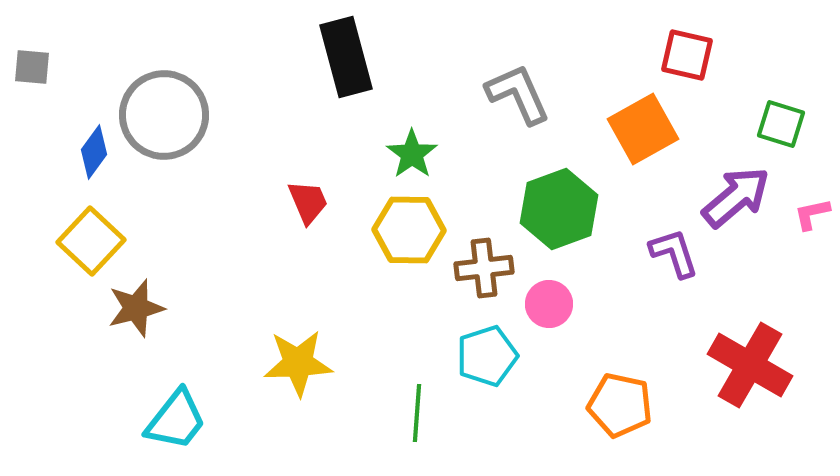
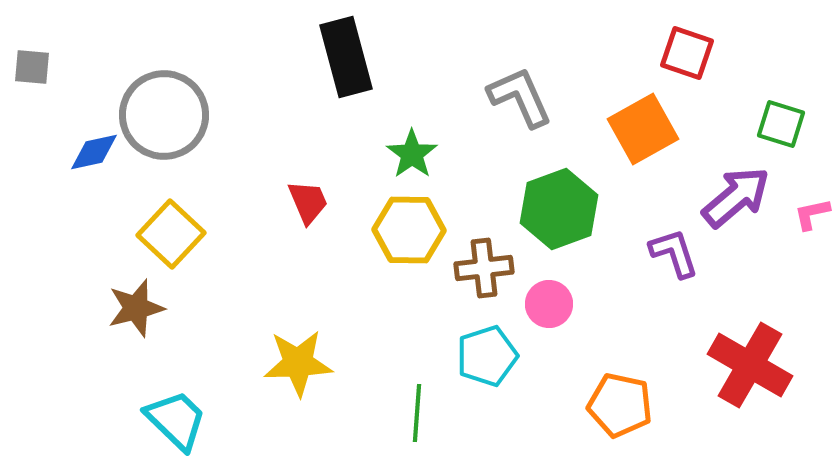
red square: moved 2 px up; rotated 6 degrees clockwise
gray L-shape: moved 2 px right, 3 px down
blue diamond: rotated 42 degrees clockwise
yellow square: moved 80 px right, 7 px up
cyan trapezoid: rotated 84 degrees counterclockwise
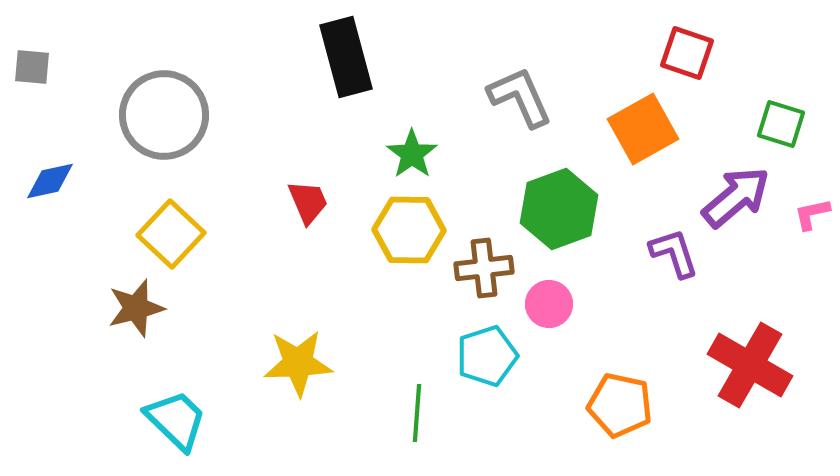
blue diamond: moved 44 px left, 29 px down
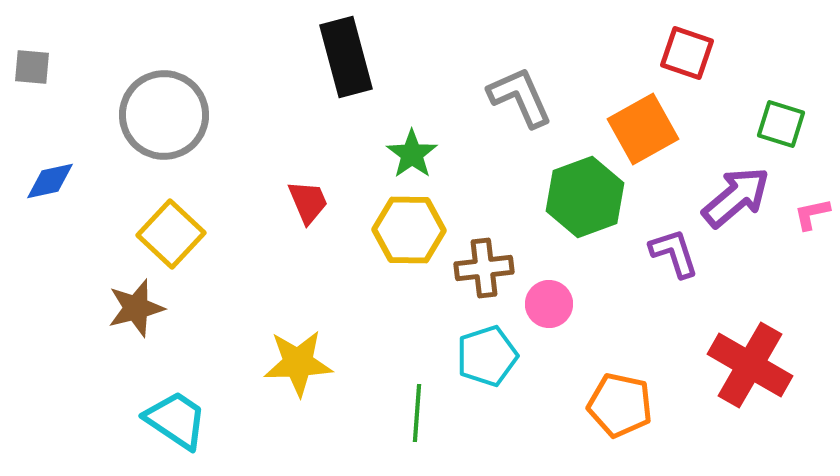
green hexagon: moved 26 px right, 12 px up
cyan trapezoid: rotated 10 degrees counterclockwise
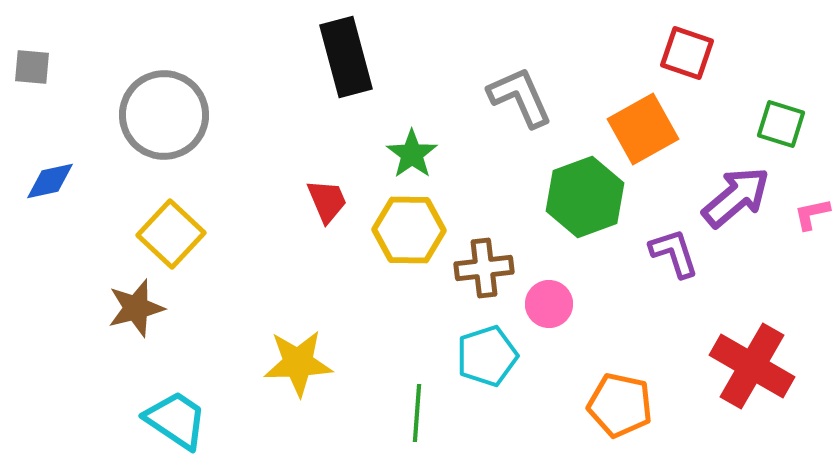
red trapezoid: moved 19 px right, 1 px up
red cross: moved 2 px right, 1 px down
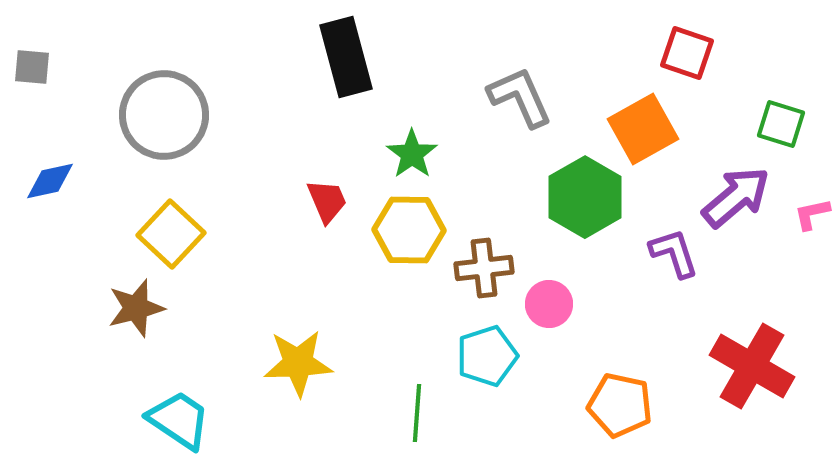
green hexagon: rotated 10 degrees counterclockwise
cyan trapezoid: moved 3 px right
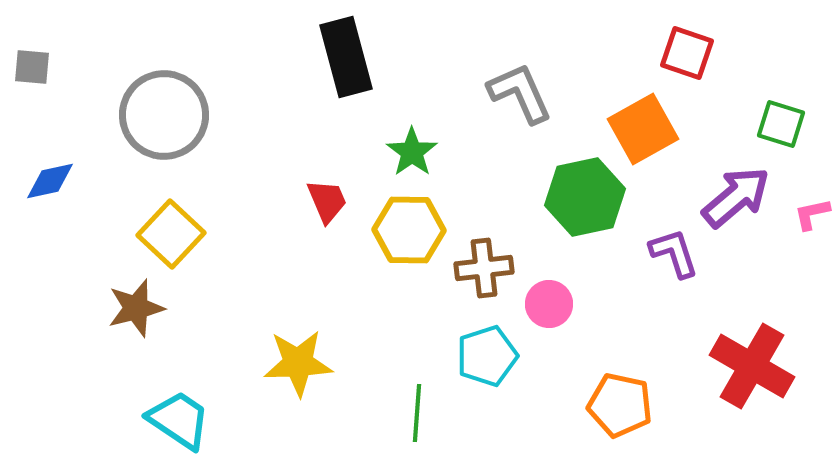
gray L-shape: moved 4 px up
green star: moved 2 px up
green hexagon: rotated 18 degrees clockwise
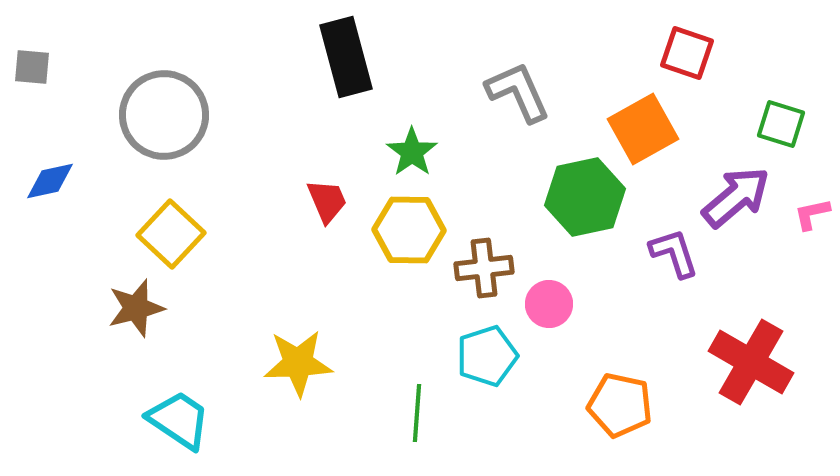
gray L-shape: moved 2 px left, 1 px up
red cross: moved 1 px left, 4 px up
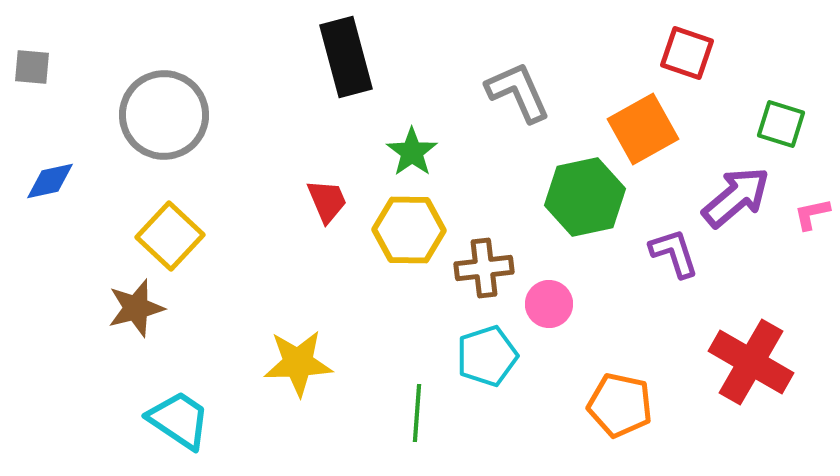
yellow square: moved 1 px left, 2 px down
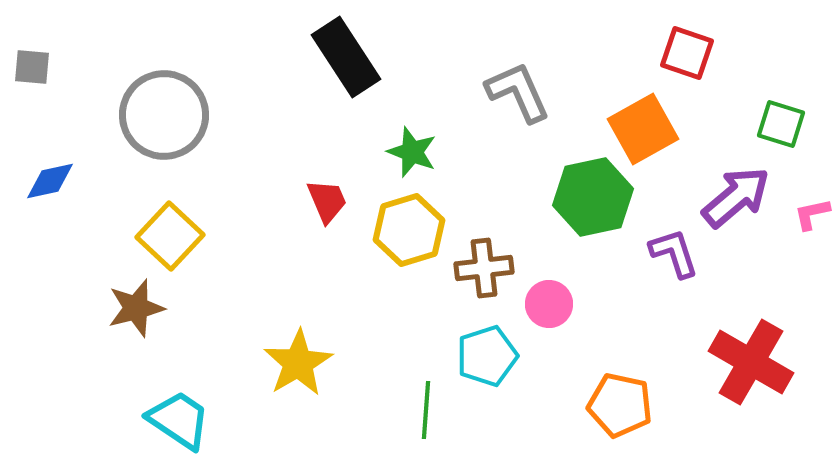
black rectangle: rotated 18 degrees counterclockwise
green star: rotated 15 degrees counterclockwise
green hexagon: moved 8 px right
yellow hexagon: rotated 18 degrees counterclockwise
yellow star: rotated 28 degrees counterclockwise
green line: moved 9 px right, 3 px up
